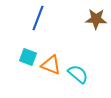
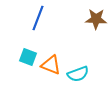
cyan semicircle: rotated 120 degrees clockwise
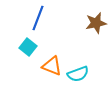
brown star: moved 4 px down; rotated 15 degrees counterclockwise
cyan square: moved 10 px up; rotated 18 degrees clockwise
orange triangle: moved 1 px right, 1 px down
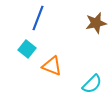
cyan square: moved 1 px left, 2 px down
cyan semicircle: moved 14 px right, 10 px down; rotated 25 degrees counterclockwise
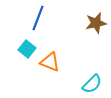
orange triangle: moved 2 px left, 4 px up
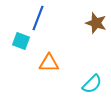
brown star: rotated 30 degrees clockwise
cyan square: moved 6 px left, 8 px up; rotated 18 degrees counterclockwise
orange triangle: moved 1 px left, 1 px down; rotated 20 degrees counterclockwise
